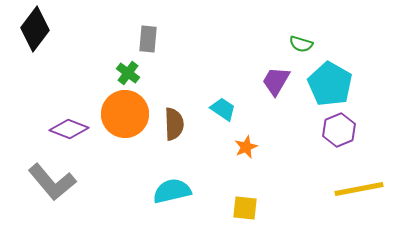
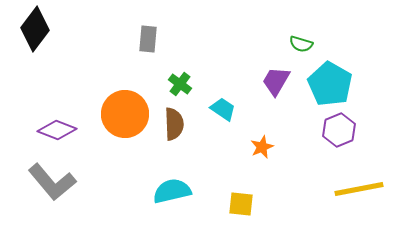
green cross: moved 52 px right, 11 px down
purple diamond: moved 12 px left, 1 px down
orange star: moved 16 px right
yellow square: moved 4 px left, 4 px up
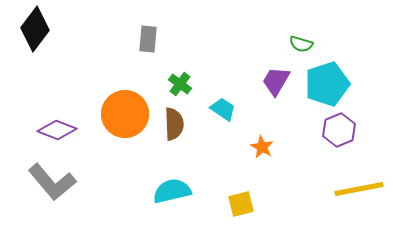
cyan pentagon: moved 3 px left; rotated 24 degrees clockwise
orange star: rotated 20 degrees counterclockwise
yellow square: rotated 20 degrees counterclockwise
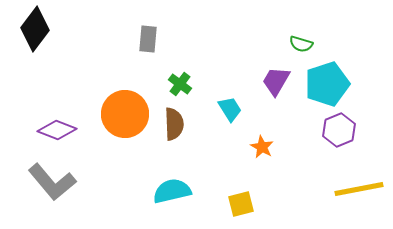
cyan trapezoid: moved 7 px right; rotated 24 degrees clockwise
